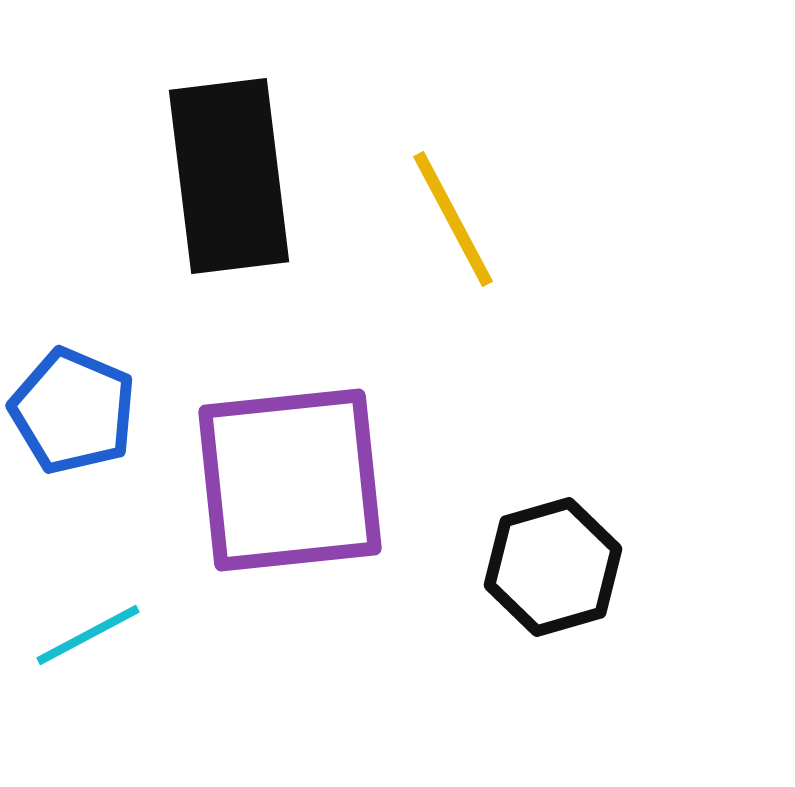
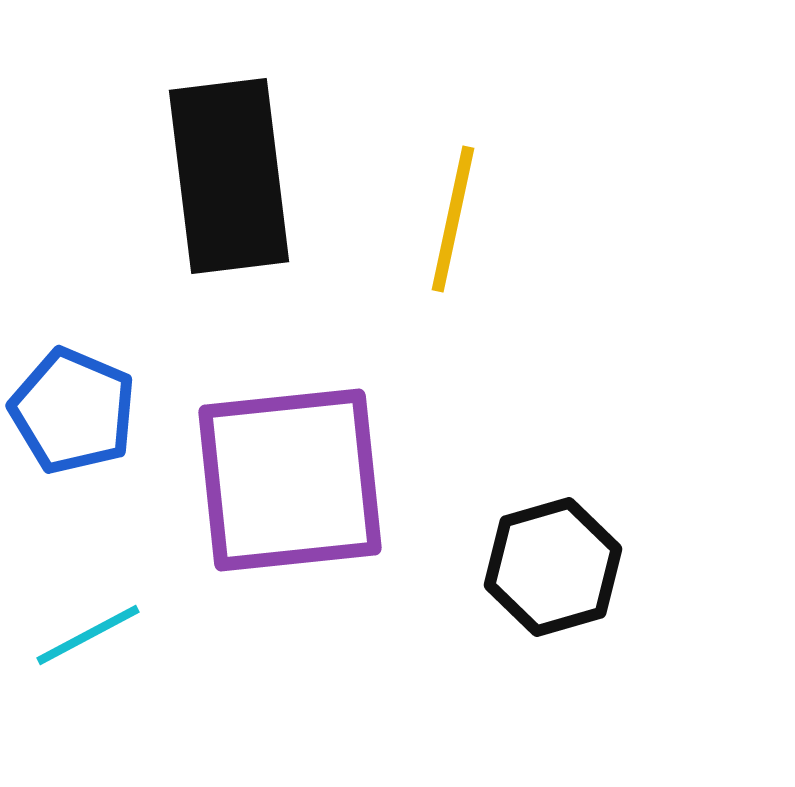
yellow line: rotated 40 degrees clockwise
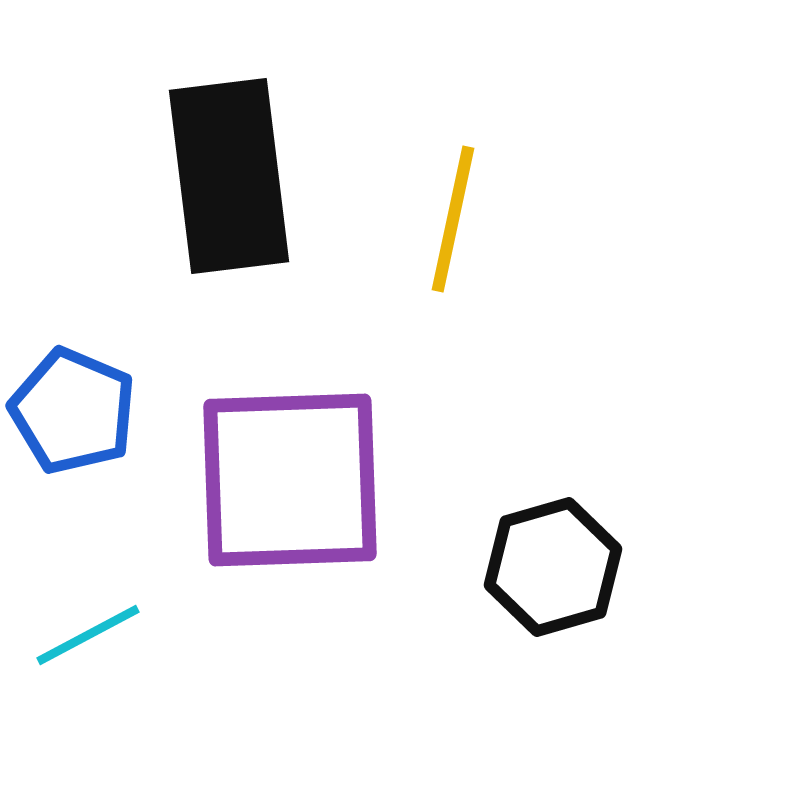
purple square: rotated 4 degrees clockwise
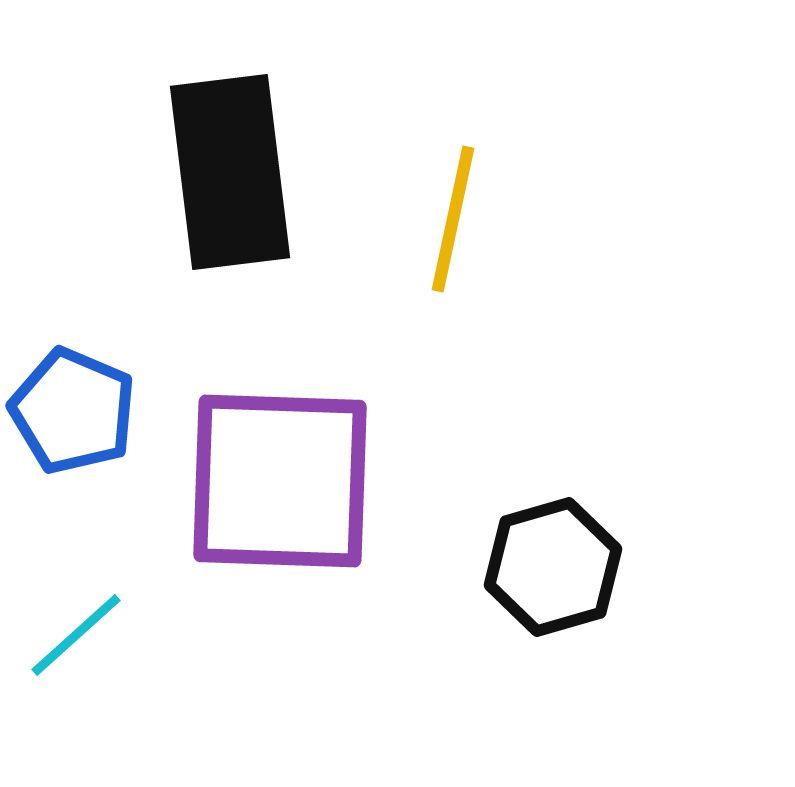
black rectangle: moved 1 px right, 4 px up
purple square: moved 10 px left, 1 px down; rotated 4 degrees clockwise
cyan line: moved 12 px left; rotated 14 degrees counterclockwise
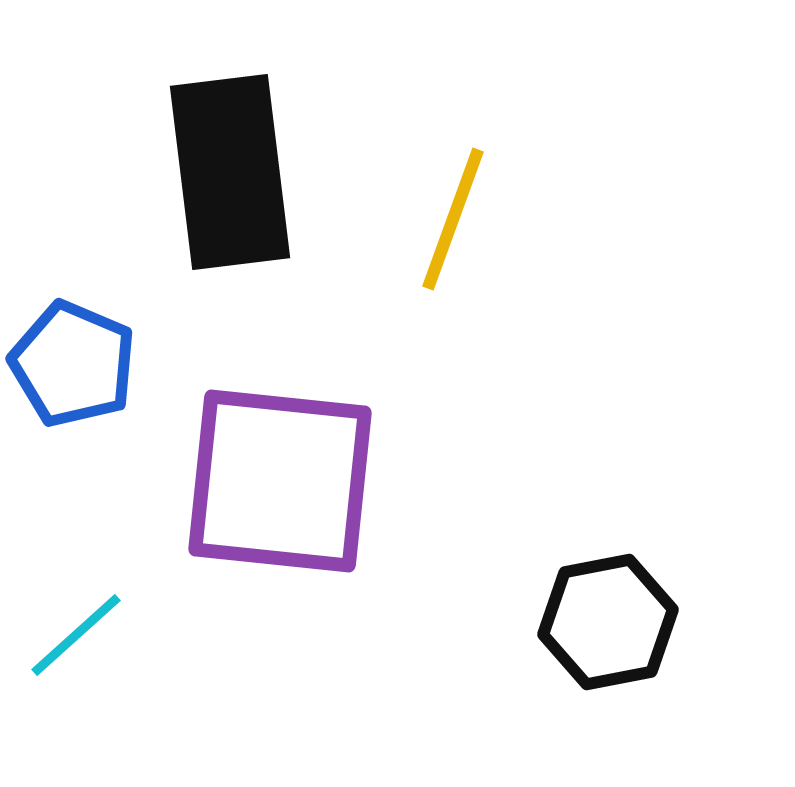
yellow line: rotated 8 degrees clockwise
blue pentagon: moved 47 px up
purple square: rotated 4 degrees clockwise
black hexagon: moved 55 px right, 55 px down; rotated 5 degrees clockwise
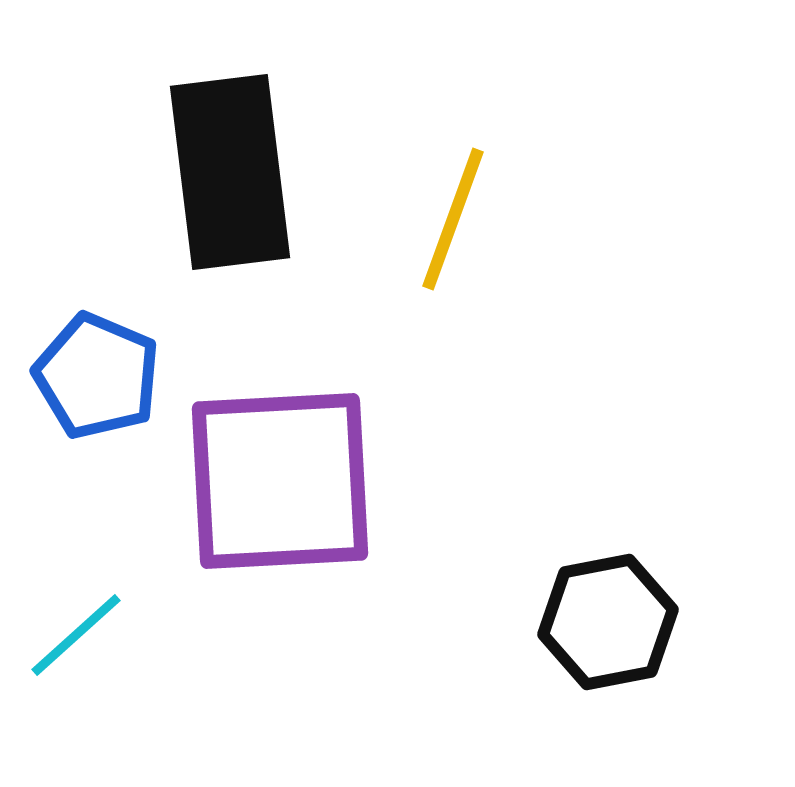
blue pentagon: moved 24 px right, 12 px down
purple square: rotated 9 degrees counterclockwise
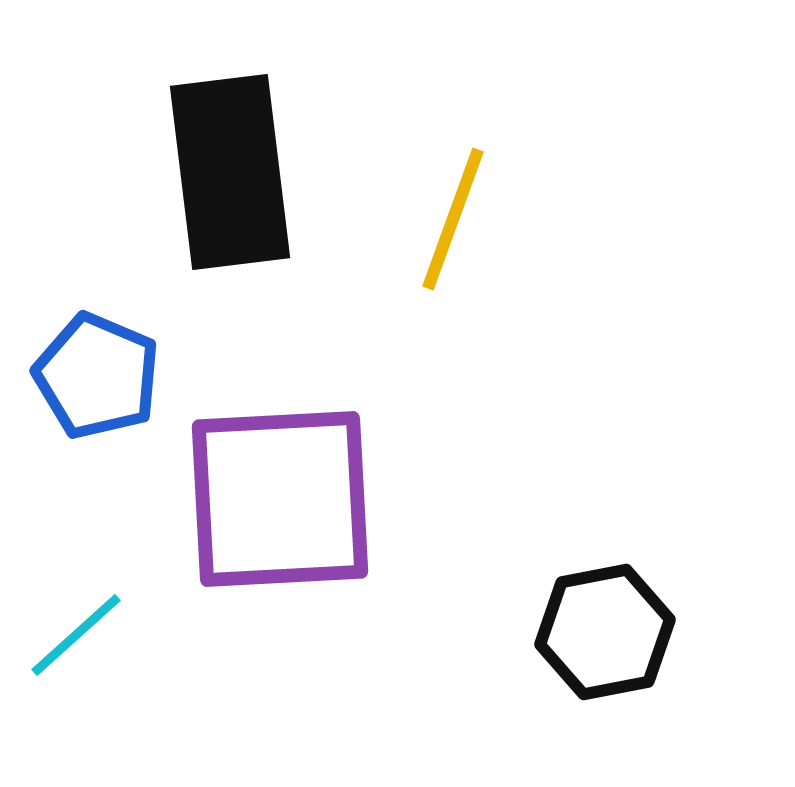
purple square: moved 18 px down
black hexagon: moved 3 px left, 10 px down
